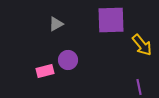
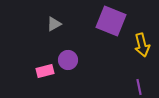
purple square: moved 1 px down; rotated 24 degrees clockwise
gray triangle: moved 2 px left
yellow arrow: rotated 25 degrees clockwise
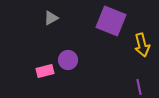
gray triangle: moved 3 px left, 6 px up
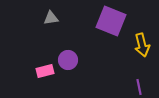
gray triangle: rotated 21 degrees clockwise
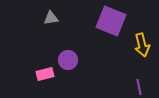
pink rectangle: moved 3 px down
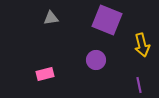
purple square: moved 4 px left, 1 px up
purple circle: moved 28 px right
purple line: moved 2 px up
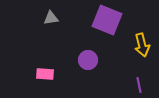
purple circle: moved 8 px left
pink rectangle: rotated 18 degrees clockwise
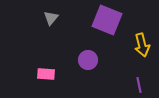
gray triangle: rotated 42 degrees counterclockwise
pink rectangle: moved 1 px right
